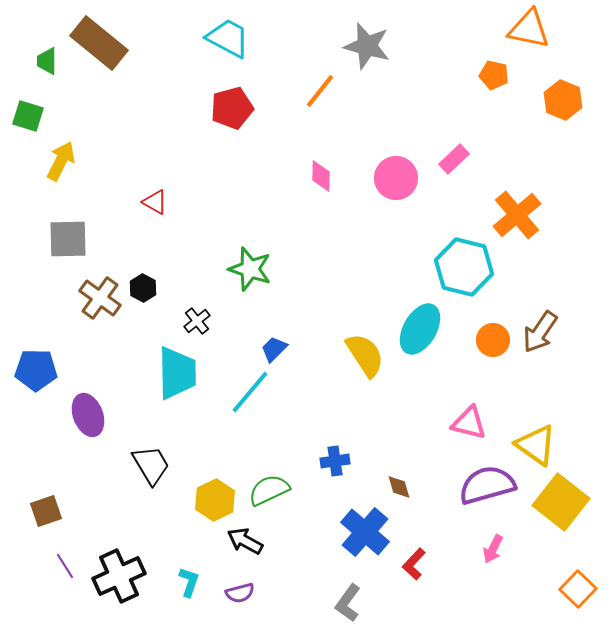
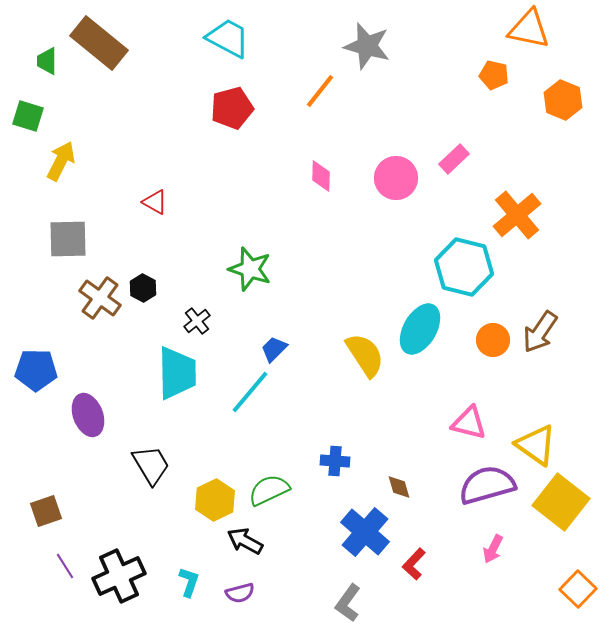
blue cross at (335, 461): rotated 12 degrees clockwise
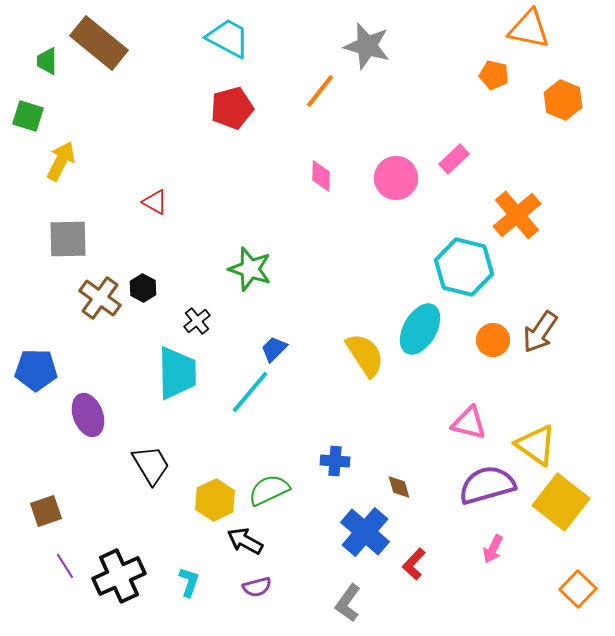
purple semicircle at (240, 593): moved 17 px right, 6 px up
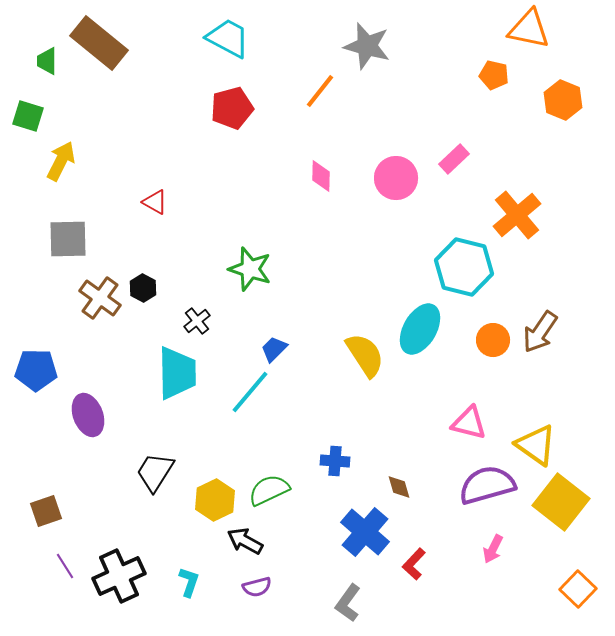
black trapezoid at (151, 465): moved 4 px right, 7 px down; rotated 117 degrees counterclockwise
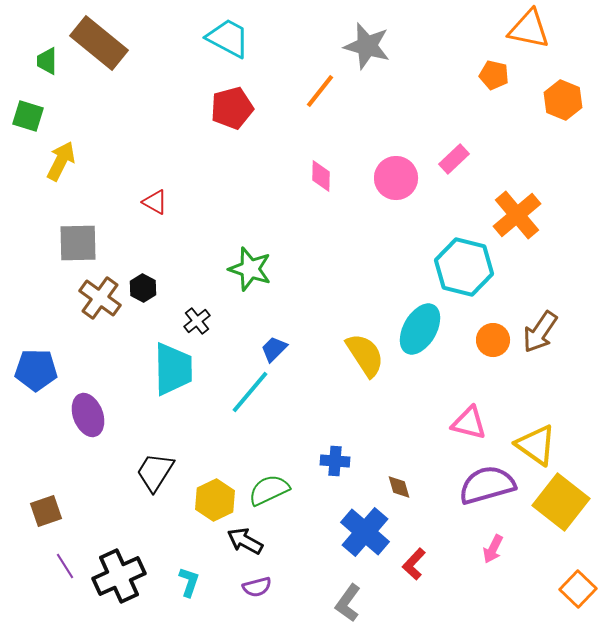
gray square at (68, 239): moved 10 px right, 4 px down
cyan trapezoid at (177, 373): moved 4 px left, 4 px up
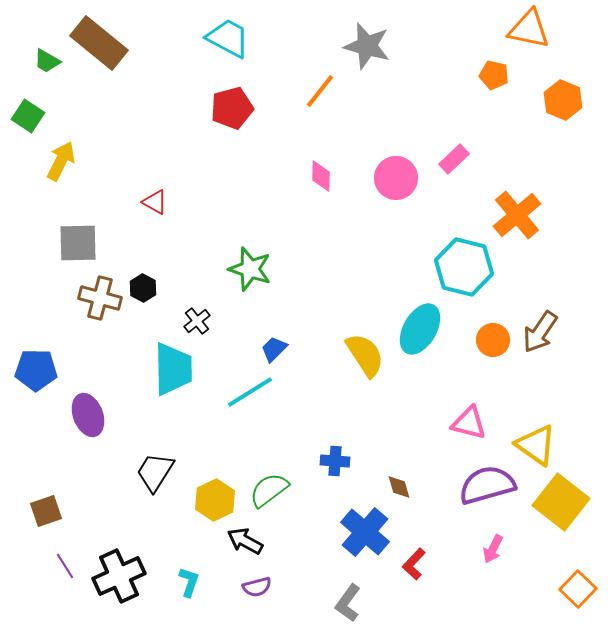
green trapezoid at (47, 61): rotated 60 degrees counterclockwise
green square at (28, 116): rotated 16 degrees clockwise
brown cross at (100, 298): rotated 21 degrees counterclockwise
cyan line at (250, 392): rotated 18 degrees clockwise
green semicircle at (269, 490): rotated 12 degrees counterclockwise
